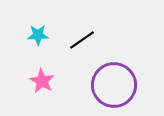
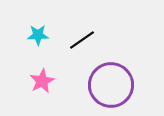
pink star: rotated 15 degrees clockwise
purple circle: moved 3 px left
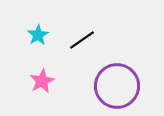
cyan star: rotated 30 degrees counterclockwise
purple circle: moved 6 px right, 1 px down
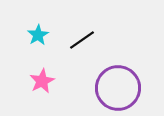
purple circle: moved 1 px right, 2 px down
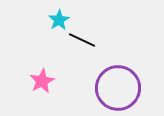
cyan star: moved 21 px right, 15 px up
black line: rotated 60 degrees clockwise
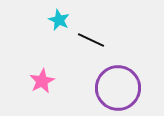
cyan star: rotated 15 degrees counterclockwise
black line: moved 9 px right
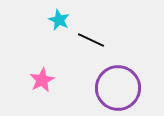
pink star: moved 1 px up
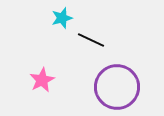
cyan star: moved 3 px right, 2 px up; rotated 30 degrees clockwise
purple circle: moved 1 px left, 1 px up
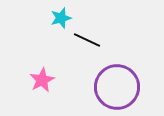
cyan star: moved 1 px left
black line: moved 4 px left
